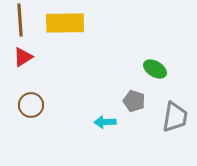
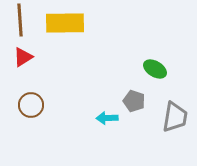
cyan arrow: moved 2 px right, 4 px up
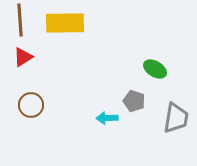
gray trapezoid: moved 1 px right, 1 px down
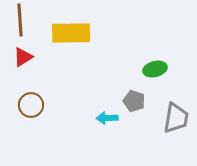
yellow rectangle: moved 6 px right, 10 px down
green ellipse: rotated 45 degrees counterclockwise
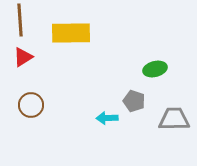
gray trapezoid: moved 2 px left, 1 px down; rotated 100 degrees counterclockwise
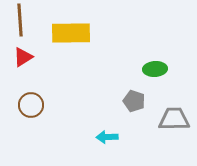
green ellipse: rotated 10 degrees clockwise
cyan arrow: moved 19 px down
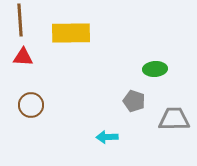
red triangle: rotated 35 degrees clockwise
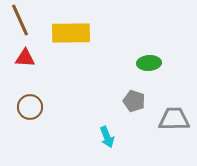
brown line: rotated 20 degrees counterclockwise
red triangle: moved 2 px right, 1 px down
green ellipse: moved 6 px left, 6 px up
brown circle: moved 1 px left, 2 px down
cyan arrow: rotated 110 degrees counterclockwise
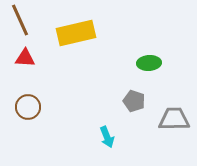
yellow rectangle: moved 5 px right; rotated 12 degrees counterclockwise
brown circle: moved 2 px left
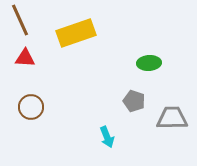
yellow rectangle: rotated 6 degrees counterclockwise
brown circle: moved 3 px right
gray trapezoid: moved 2 px left, 1 px up
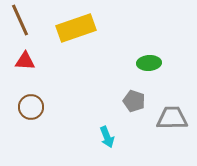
yellow rectangle: moved 5 px up
red triangle: moved 3 px down
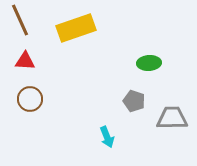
brown circle: moved 1 px left, 8 px up
